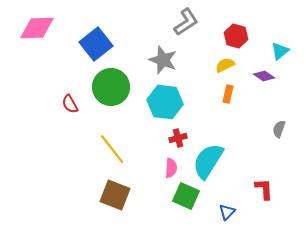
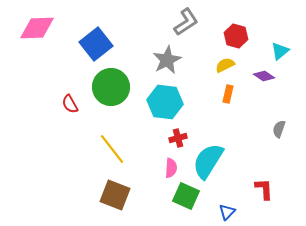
gray star: moved 4 px right; rotated 24 degrees clockwise
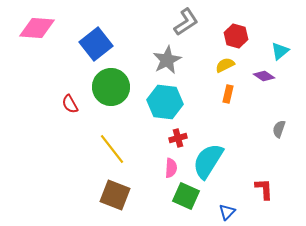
pink diamond: rotated 6 degrees clockwise
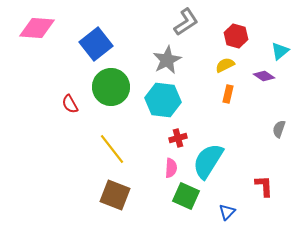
cyan hexagon: moved 2 px left, 2 px up
red L-shape: moved 3 px up
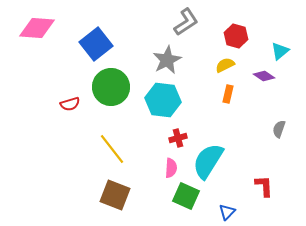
red semicircle: rotated 78 degrees counterclockwise
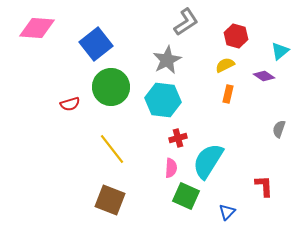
brown square: moved 5 px left, 5 px down
